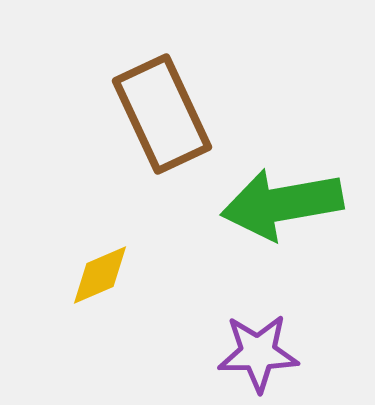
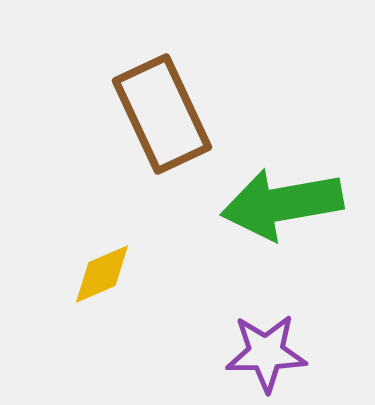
yellow diamond: moved 2 px right, 1 px up
purple star: moved 8 px right
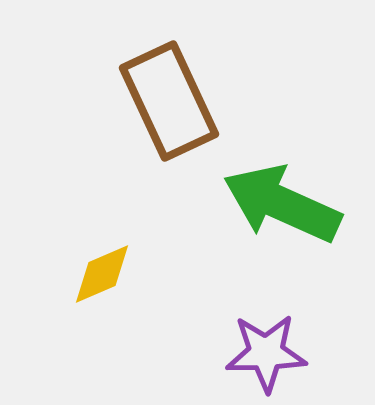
brown rectangle: moved 7 px right, 13 px up
green arrow: rotated 34 degrees clockwise
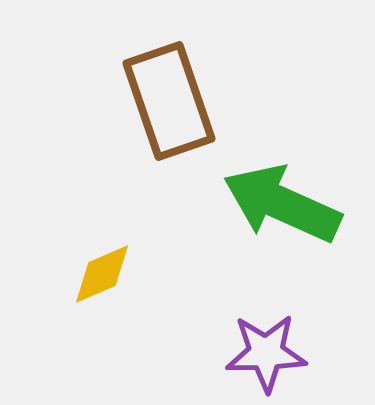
brown rectangle: rotated 6 degrees clockwise
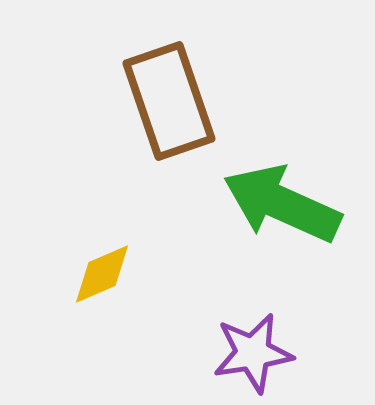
purple star: moved 13 px left; rotated 8 degrees counterclockwise
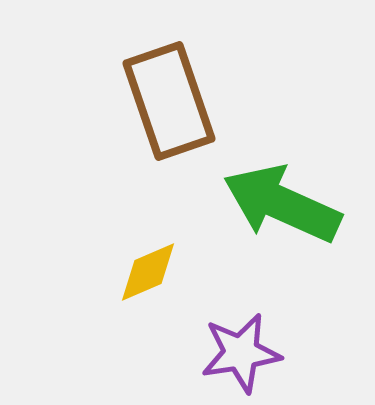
yellow diamond: moved 46 px right, 2 px up
purple star: moved 12 px left
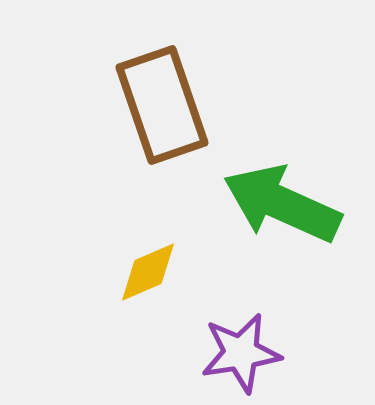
brown rectangle: moved 7 px left, 4 px down
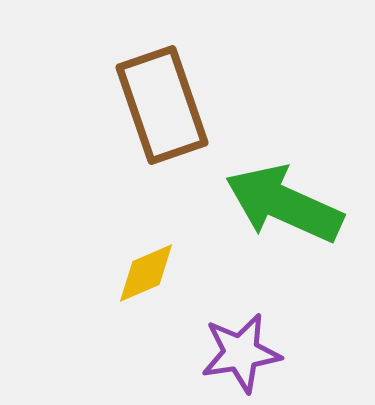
green arrow: moved 2 px right
yellow diamond: moved 2 px left, 1 px down
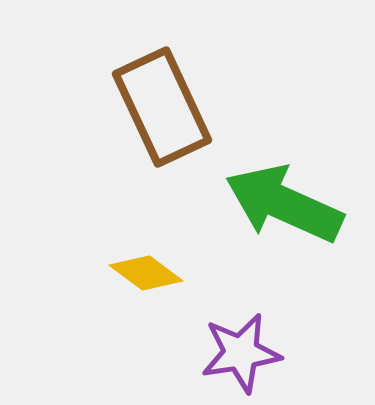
brown rectangle: moved 2 px down; rotated 6 degrees counterclockwise
yellow diamond: rotated 60 degrees clockwise
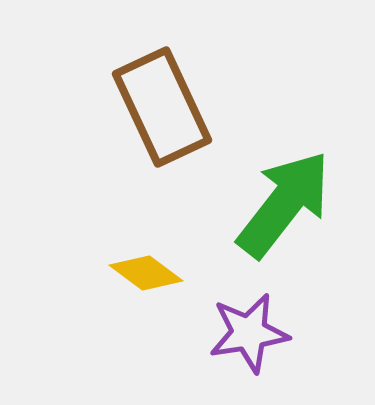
green arrow: rotated 104 degrees clockwise
purple star: moved 8 px right, 20 px up
